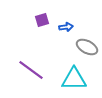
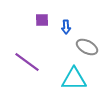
purple square: rotated 16 degrees clockwise
blue arrow: rotated 96 degrees clockwise
purple line: moved 4 px left, 8 px up
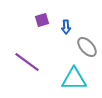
purple square: rotated 16 degrees counterclockwise
gray ellipse: rotated 20 degrees clockwise
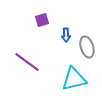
blue arrow: moved 8 px down
gray ellipse: rotated 25 degrees clockwise
cyan triangle: rotated 12 degrees counterclockwise
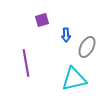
gray ellipse: rotated 45 degrees clockwise
purple line: moved 1 px left, 1 px down; rotated 44 degrees clockwise
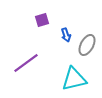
blue arrow: rotated 16 degrees counterclockwise
gray ellipse: moved 2 px up
purple line: rotated 64 degrees clockwise
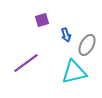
cyan triangle: moved 7 px up
